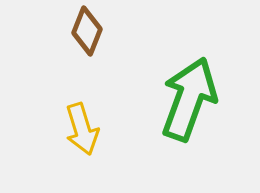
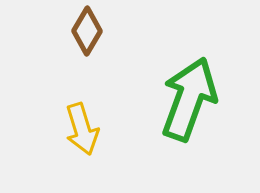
brown diamond: rotated 9 degrees clockwise
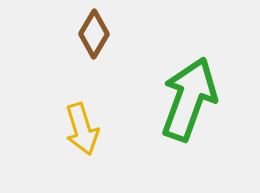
brown diamond: moved 7 px right, 3 px down
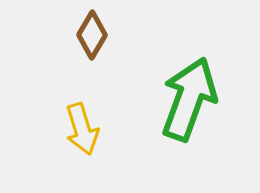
brown diamond: moved 2 px left, 1 px down
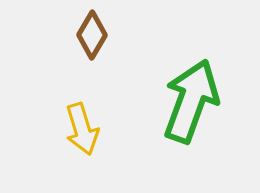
green arrow: moved 2 px right, 2 px down
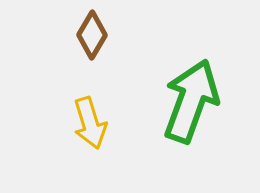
yellow arrow: moved 8 px right, 6 px up
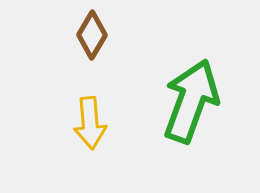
yellow arrow: rotated 12 degrees clockwise
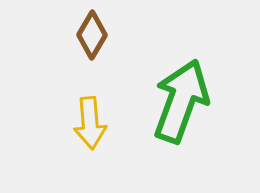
green arrow: moved 10 px left
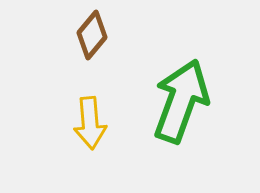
brown diamond: rotated 9 degrees clockwise
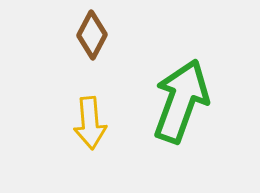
brown diamond: rotated 12 degrees counterclockwise
